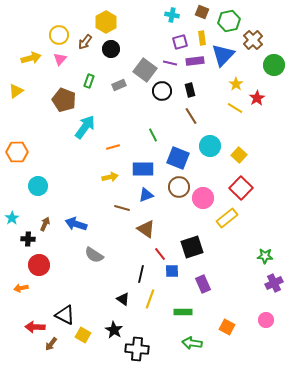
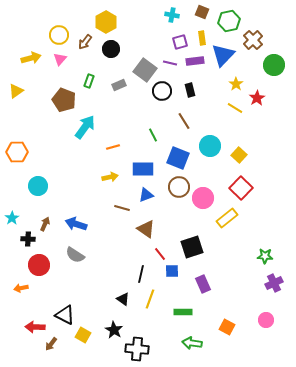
brown line at (191, 116): moved 7 px left, 5 px down
gray semicircle at (94, 255): moved 19 px left
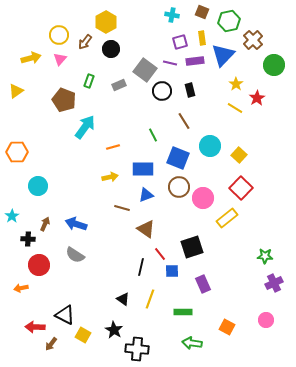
cyan star at (12, 218): moved 2 px up
black line at (141, 274): moved 7 px up
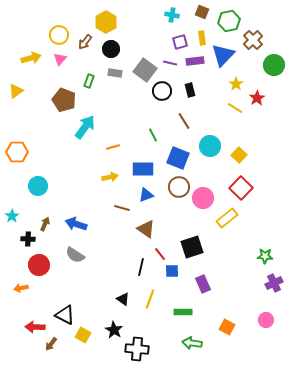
gray rectangle at (119, 85): moved 4 px left, 12 px up; rotated 32 degrees clockwise
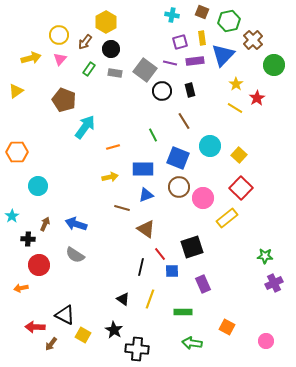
green rectangle at (89, 81): moved 12 px up; rotated 16 degrees clockwise
pink circle at (266, 320): moved 21 px down
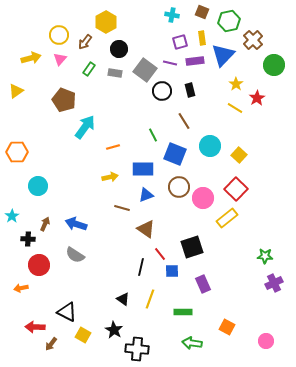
black circle at (111, 49): moved 8 px right
blue square at (178, 158): moved 3 px left, 4 px up
red square at (241, 188): moved 5 px left, 1 px down
black triangle at (65, 315): moved 2 px right, 3 px up
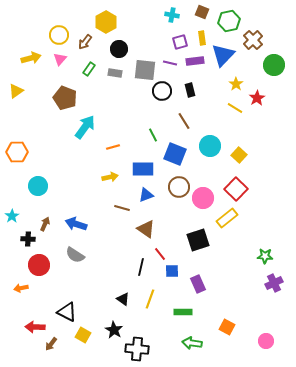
gray square at (145, 70): rotated 30 degrees counterclockwise
brown pentagon at (64, 100): moved 1 px right, 2 px up
black square at (192, 247): moved 6 px right, 7 px up
purple rectangle at (203, 284): moved 5 px left
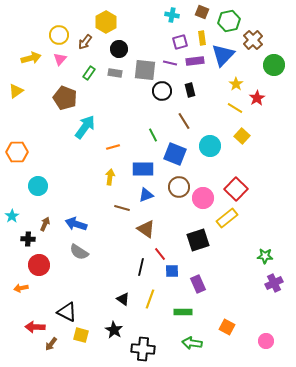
green rectangle at (89, 69): moved 4 px down
yellow square at (239, 155): moved 3 px right, 19 px up
yellow arrow at (110, 177): rotated 70 degrees counterclockwise
gray semicircle at (75, 255): moved 4 px right, 3 px up
yellow square at (83, 335): moved 2 px left; rotated 14 degrees counterclockwise
black cross at (137, 349): moved 6 px right
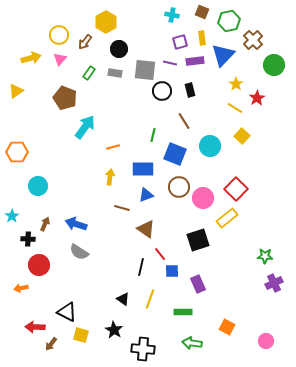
green line at (153, 135): rotated 40 degrees clockwise
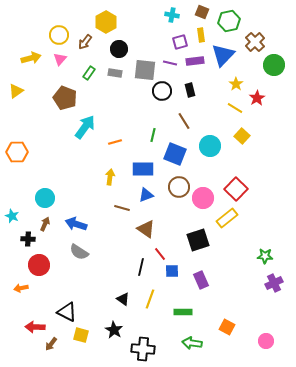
yellow rectangle at (202, 38): moved 1 px left, 3 px up
brown cross at (253, 40): moved 2 px right, 2 px down
orange line at (113, 147): moved 2 px right, 5 px up
cyan circle at (38, 186): moved 7 px right, 12 px down
cyan star at (12, 216): rotated 16 degrees counterclockwise
purple rectangle at (198, 284): moved 3 px right, 4 px up
